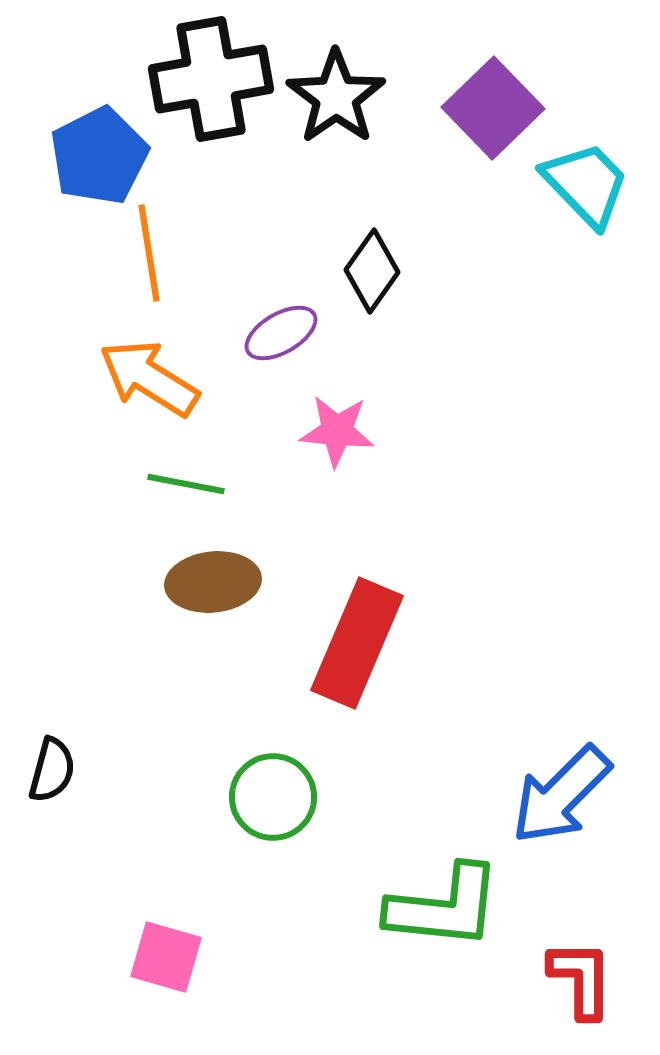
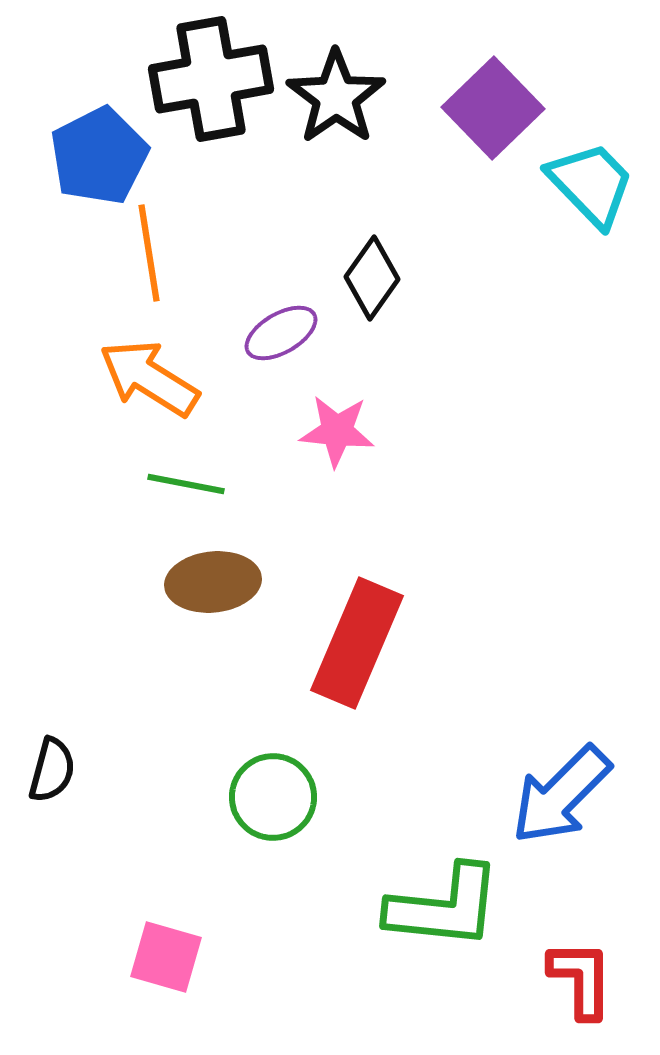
cyan trapezoid: moved 5 px right
black diamond: moved 7 px down
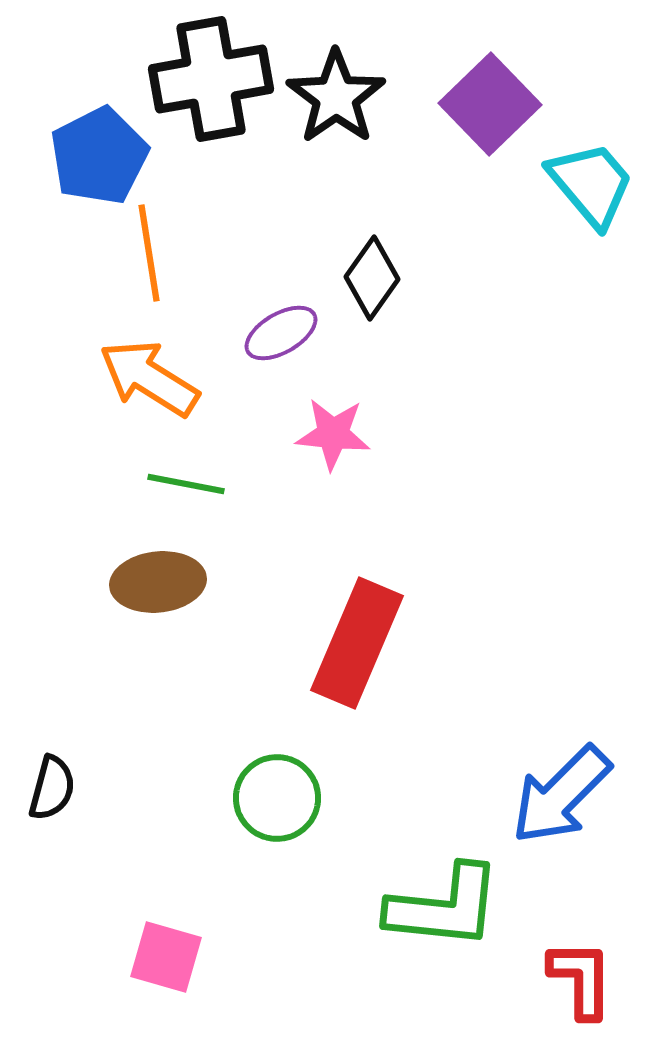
purple square: moved 3 px left, 4 px up
cyan trapezoid: rotated 4 degrees clockwise
pink star: moved 4 px left, 3 px down
brown ellipse: moved 55 px left
black semicircle: moved 18 px down
green circle: moved 4 px right, 1 px down
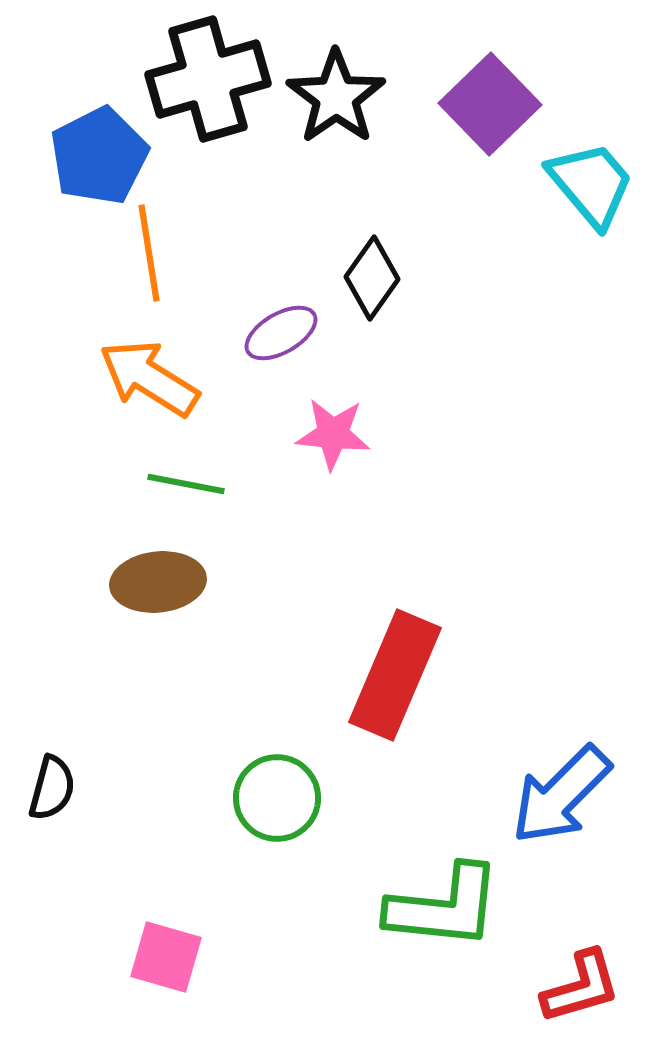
black cross: moved 3 px left; rotated 6 degrees counterclockwise
red rectangle: moved 38 px right, 32 px down
red L-shape: moved 8 px down; rotated 74 degrees clockwise
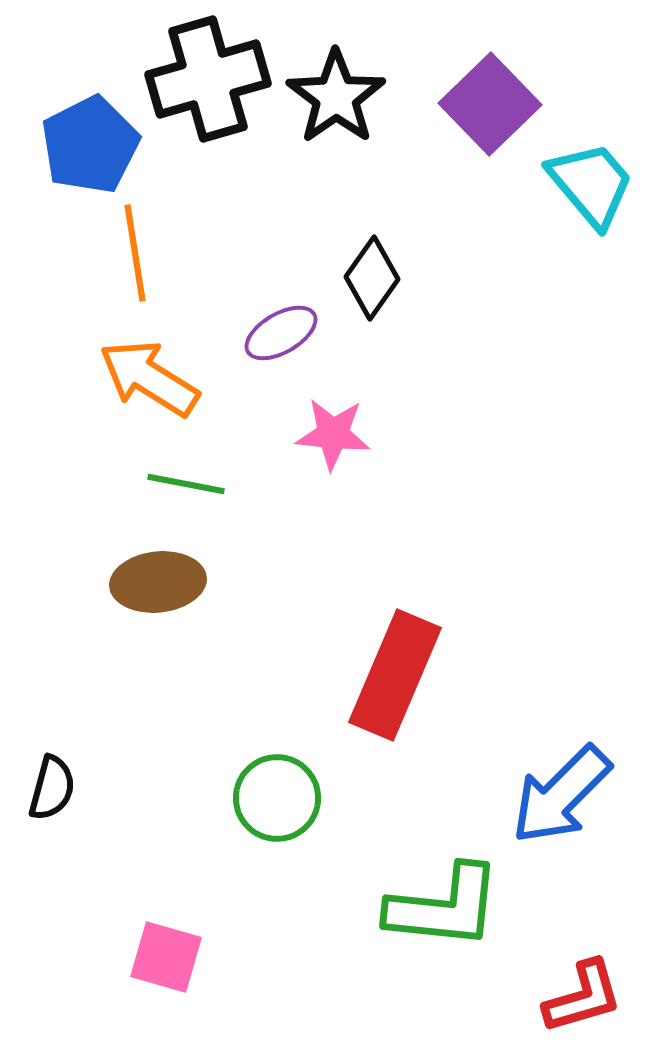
blue pentagon: moved 9 px left, 11 px up
orange line: moved 14 px left
red L-shape: moved 2 px right, 10 px down
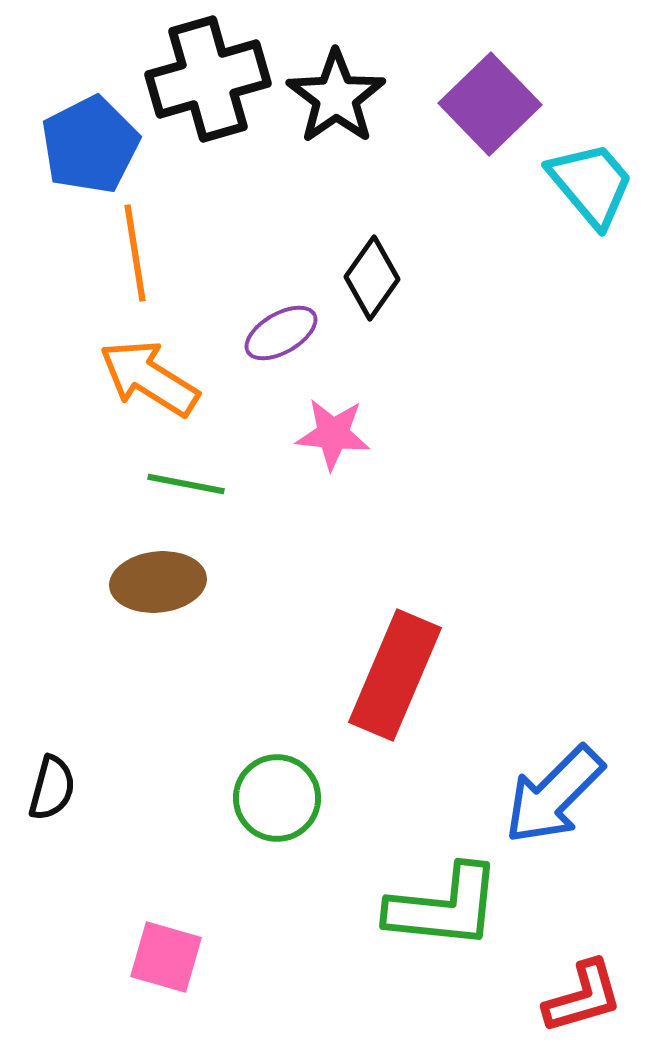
blue arrow: moved 7 px left
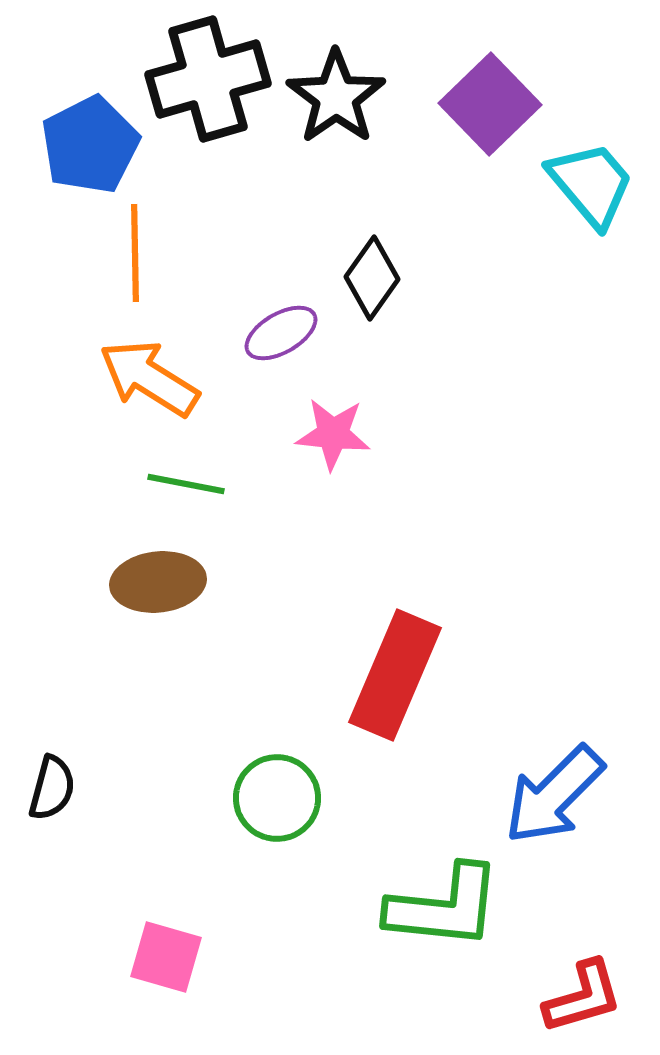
orange line: rotated 8 degrees clockwise
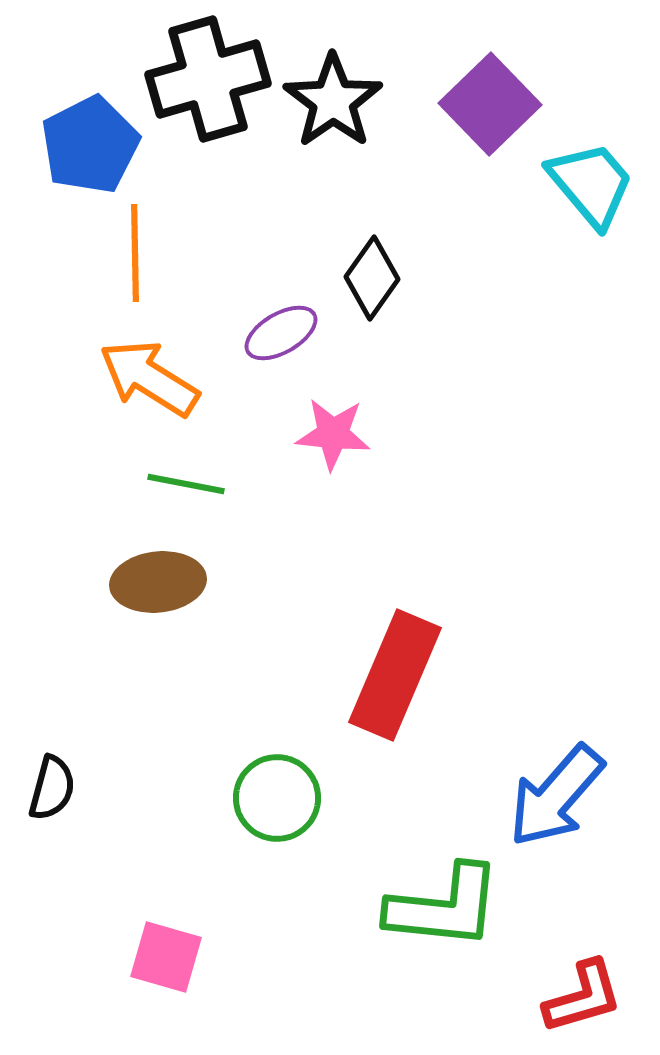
black star: moved 3 px left, 4 px down
blue arrow: moved 2 px right, 1 px down; rotated 4 degrees counterclockwise
